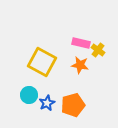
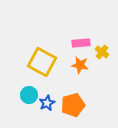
pink rectangle: rotated 18 degrees counterclockwise
yellow cross: moved 4 px right, 2 px down
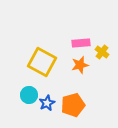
orange star: rotated 24 degrees counterclockwise
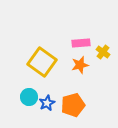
yellow cross: moved 1 px right
yellow square: rotated 8 degrees clockwise
cyan circle: moved 2 px down
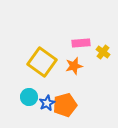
orange star: moved 6 px left, 1 px down
orange pentagon: moved 8 px left
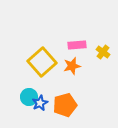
pink rectangle: moved 4 px left, 2 px down
yellow square: rotated 12 degrees clockwise
orange star: moved 2 px left
blue star: moved 7 px left
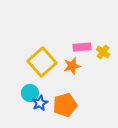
pink rectangle: moved 5 px right, 2 px down
cyan circle: moved 1 px right, 4 px up
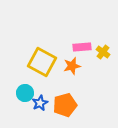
yellow square: rotated 20 degrees counterclockwise
cyan circle: moved 5 px left
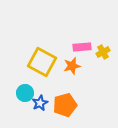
yellow cross: rotated 24 degrees clockwise
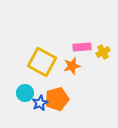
orange pentagon: moved 8 px left, 6 px up
